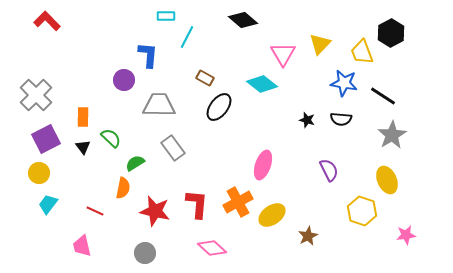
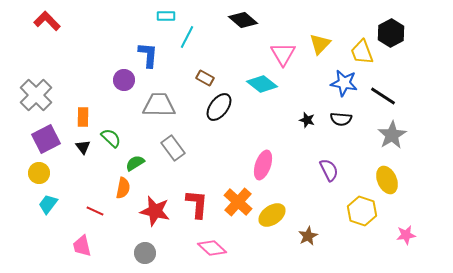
orange cross at (238, 202): rotated 20 degrees counterclockwise
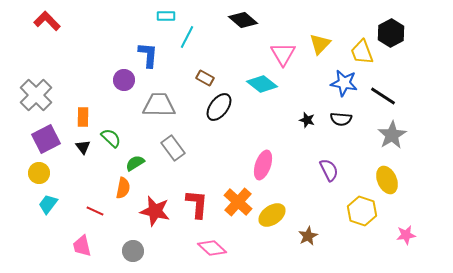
gray circle at (145, 253): moved 12 px left, 2 px up
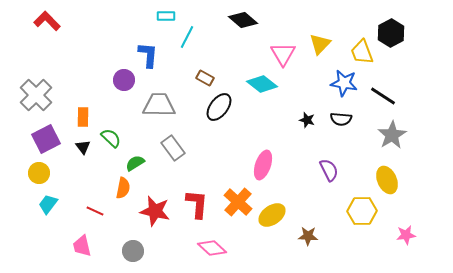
yellow hexagon at (362, 211): rotated 20 degrees counterclockwise
brown star at (308, 236): rotated 30 degrees clockwise
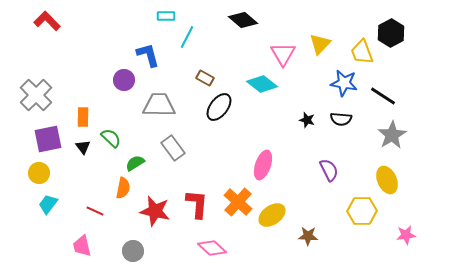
blue L-shape at (148, 55): rotated 20 degrees counterclockwise
purple square at (46, 139): moved 2 px right; rotated 16 degrees clockwise
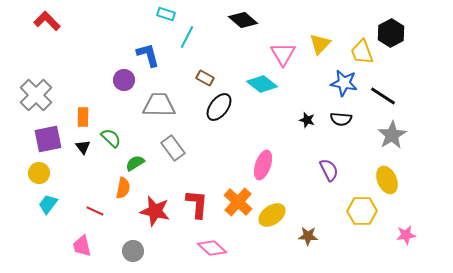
cyan rectangle at (166, 16): moved 2 px up; rotated 18 degrees clockwise
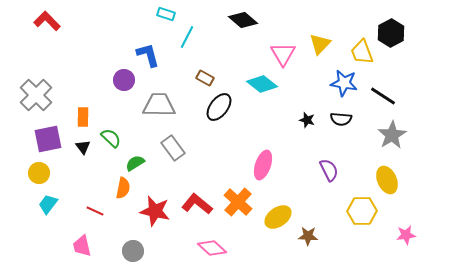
red L-shape at (197, 204): rotated 56 degrees counterclockwise
yellow ellipse at (272, 215): moved 6 px right, 2 px down
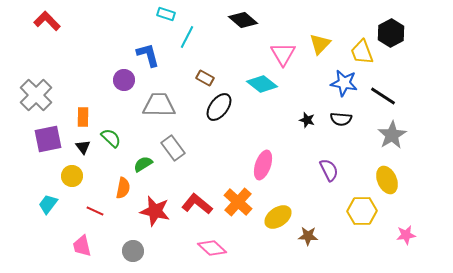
green semicircle at (135, 163): moved 8 px right, 1 px down
yellow circle at (39, 173): moved 33 px right, 3 px down
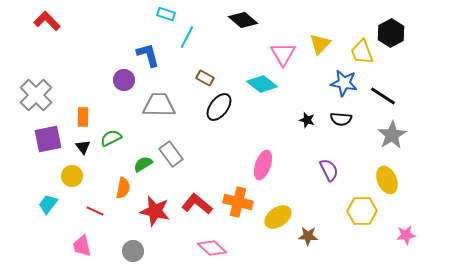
green semicircle at (111, 138): rotated 70 degrees counterclockwise
gray rectangle at (173, 148): moved 2 px left, 6 px down
orange cross at (238, 202): rotated 28 degrees counterclockwise
